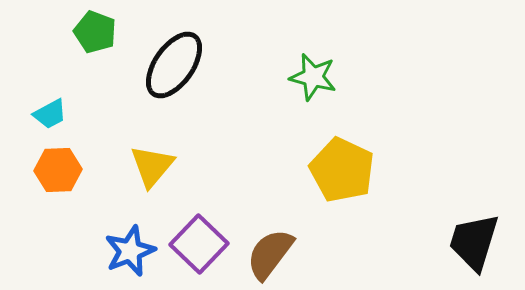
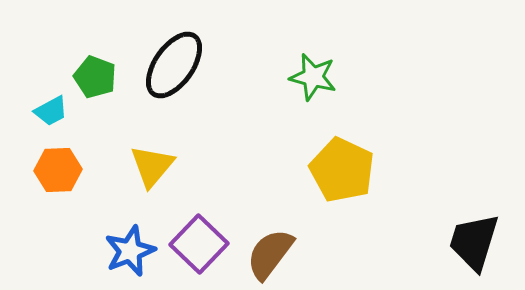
green pentagon: moved 45 px down
cyan trapezoid: moved 1 px right, 3 px up
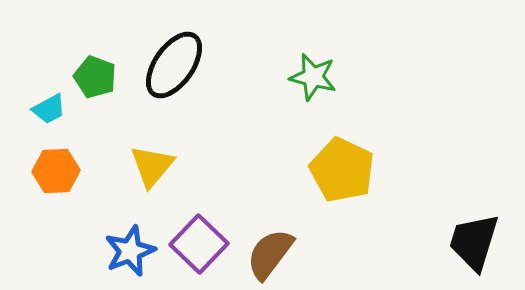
cyan trapezoid: moved 2 px left, 2 px up
orange hexagon: moved 2 px left, 1 px down
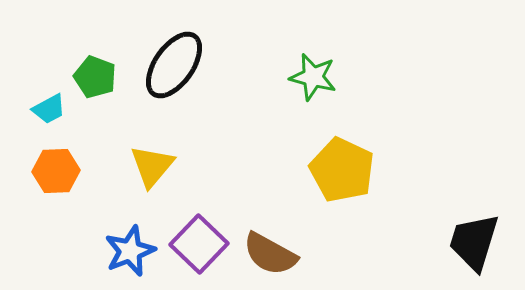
brown semicircle: rotated 98 degrees counterclockwise
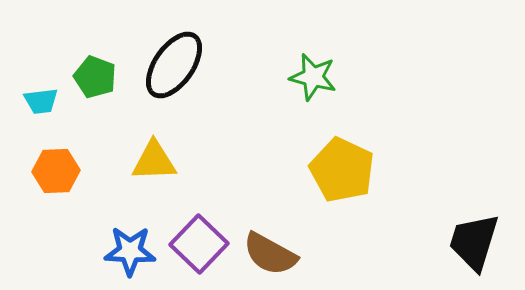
cyan trapezoid: moved 8 px left, 8 px up; rotated 21 degrees clockwise
yellow triangle: moved 2 px right, 5 px up; rotated 48 degrees clockwise
blue star: rotated 24 degrees clockwise
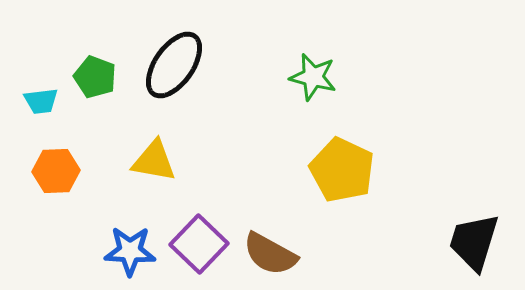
yellow triangle: rotated 12 degrees clockwise
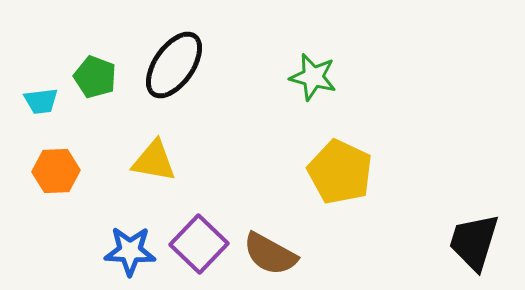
yellow pentagon: moved 2 px left, 2 px down
